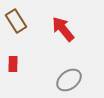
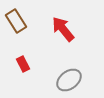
red rectangle: moved 10 px right; rotated 28 degrees counterclockwise
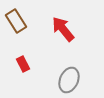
gray ellipse: rotated 30 degrees counterclockwise
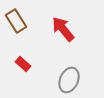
red rectangle: rotated 21 degrees counterclockwise
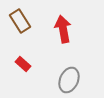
brown rectangle: moved 4 px right
red arrow: rotated 28 degrees clockwise
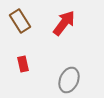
red arrow: moved 1 px right, 6 px up; rotated 48 degrees clockwise
red rectangle: rotated 35 degrees clockwise
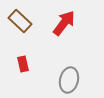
brown rectangle: rotated 15 degrees counterclockwise
gray ellipse: rotated 10 degrees counterclockwise
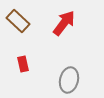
brown rectangle: moved 2 px left
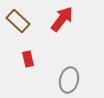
red arrow: moved 2 px left, 4 px up
red rectangle: moved 5 px right, 5 px up
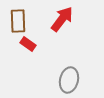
brown rectangle: rotated 45 degrees clockwise
red rectangle: moved 15 px up; rotated 42 degrees counterclockwise
